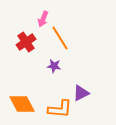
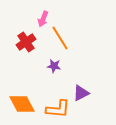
orange L-shape: moved 2 px left
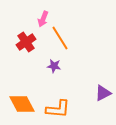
purple triangle: moved 22 px right
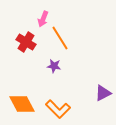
red cross: rotated 24 degrees counterclockwise
orange L-shape: rotated 40 degrees clockwise
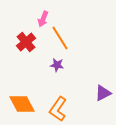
red cross: rotated 18 degrees clockwise
purple star: moved 3 px right, 1 px up
orange L-shape: rotated 80 degrees clockwise
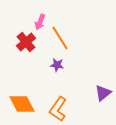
pink arrow: moved 3 px left, 3 px down
purple triangle: rotated 12 degrees counterclockwise
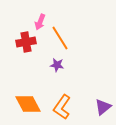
red cross: rotated 30 degrees clockwise
purple triangle: moved 14 px down
orange diamond: moved 6 px right
orange L-shape: moved 4 px right, 2 px up
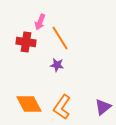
red cross: rotated 18 degrees clockwise
orange diamond: moved 1 px right
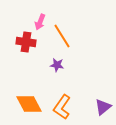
orange line: moved 2 px right, 2 px up
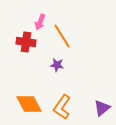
purple triangle: moved 1 px left, 1 px down
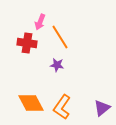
orange line: moved 2 px left, 1 px down
red cross: moved 1 px right, 1 px down
orange diamond: moved 2 px right, 1 px up
